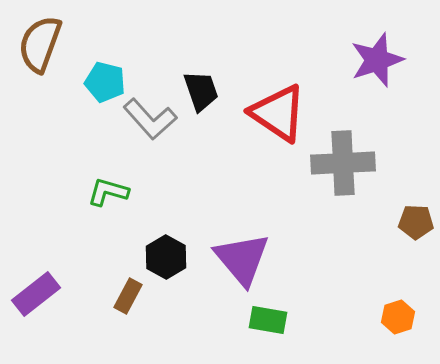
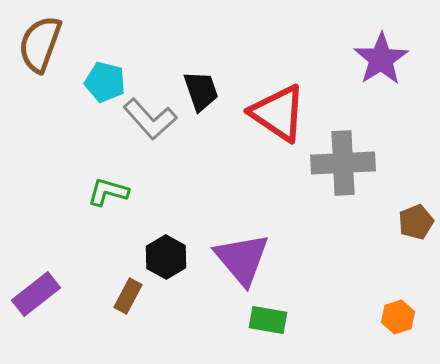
purple star: moved 4 px right, 1 px up; rotated 14 degrees counterclockwise
brown pentagon: rotated 24 degrees counterclockwise
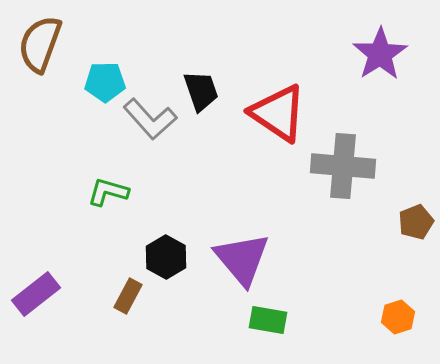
purple star: moved 1 px left, 5 px up
cyan pentagon: rotated 15 degrees counterclockwise
gray cross: moved 3 px down; rotated 8 degrees clockwise
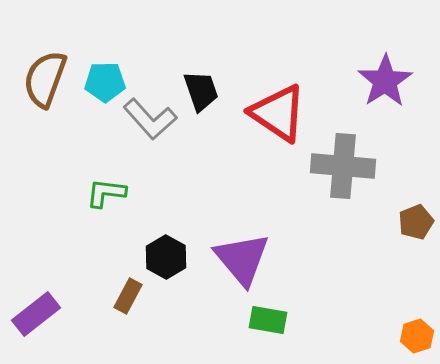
brown semicircle: moved 5 px right, 35 px down
purple star: moved 5 px right, 27 px down
green L-shape: moved 2 px left, 1 px down; rotated 9 degrees counterclockwise
purple rectangle: moved 20 px down
orange hexagon: moved 19 px right, 19 px down
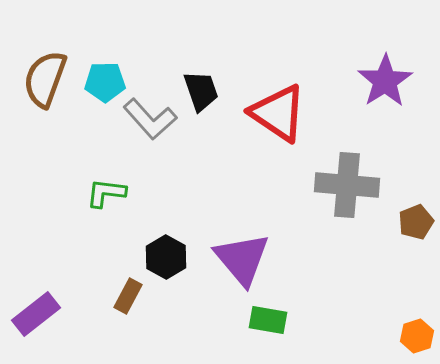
gray cross: moved 4 px right, 19 px down
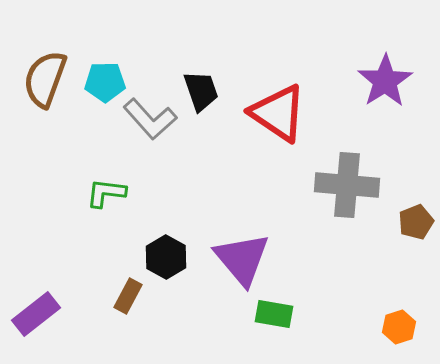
green rectangle: moved 6 px right, 6 px up
orange hexagon: moved 18 px left, 9 px up
